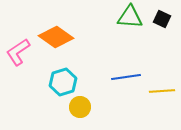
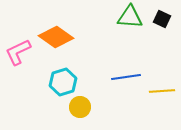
pink L-shape: rotated 8 degrees clockwise
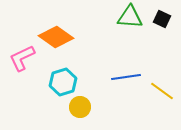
pink L-shape: moved 4 px right, 6 px down
yellow line: rotated 40 degrees clockwise
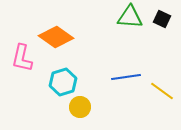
pink L-shape: rotated 52 degrees counterclockwise
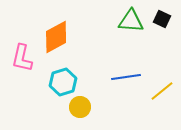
green triangle: moved 1 px right, 4 px down
orange diamond: rotated 64 degrees counterclockwise
yellow line: rotated 75 degrees counterclockwise
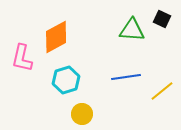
green triangle: moved 1 px right, 9 px down
cyan hexagon: moved 3 px right, 2 px up
yellow circle: moved 2 px right, 7 px down
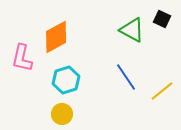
green triangle: rotated 24 degrees clockwise
blue line: rotated 64 degrees clockwise
yellow circle: moved 20 px left
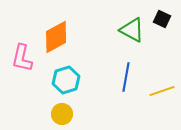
blue line: rotated 44 degrees clockwise
yellow line: rotated 20 degrees clockwise
